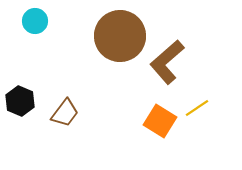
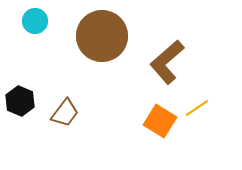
brown circle: moved 18 px left
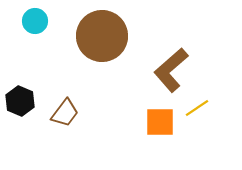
brown L-shape: moved 4 px right, 8 px down
orange square: moved 1 px down; rotated 32 degrees counterclockwise
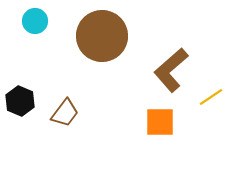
yellow line: moved 14 px right, 11 px up
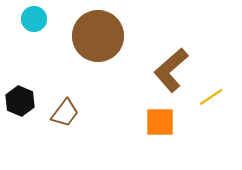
cyan circle: moved 1 px left, 2 px up
brown circle: moved 4 px left
